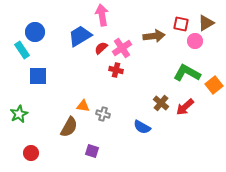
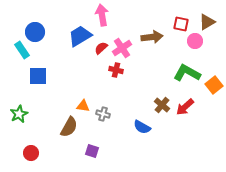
brown triangle: moved 1 px right, 1 px up
brown arrow: moved 2 px left, 1 px down
brown cross: moved 1 px right, 2 px down
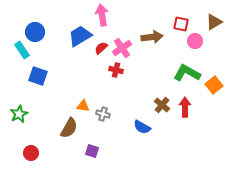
brown triangle: moved 7 px right
blue square: rotated 18 degrees clockwise
red arrow: rotated 132 degrees clockwise
brown semicircle: moved 1 px down
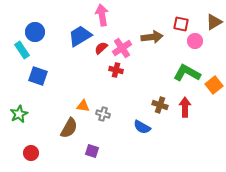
brown cross: moved 2 px left; rotated 21 degrees counterclockwise
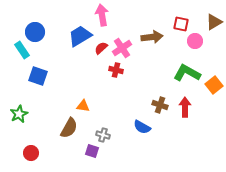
gray cross: moved 21 px down
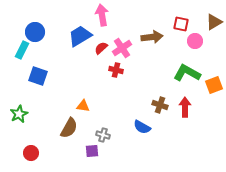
cyan rectangle: rotated 60 degrees clockwise
orange square: rotated 18 degrees clockwise
purple square: rotated 24 degrees counterclockwise
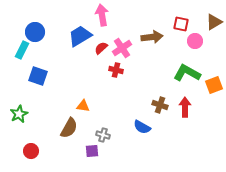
red circle: moved 2 px up
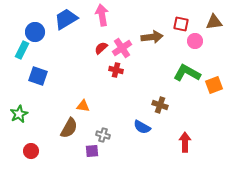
brown triangle: rotated 24 degrees clockwise
blue trapezoid: moved 14 px left, 17 px up
red arrow: moved 35 px down
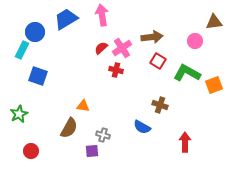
red square: moved 23 px left, 37 px down; rotated 21 degrees clockwise
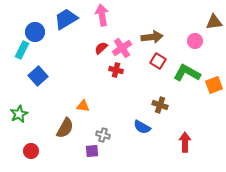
blue square: rotated 30 degrees clockwise
brown semicircle: moved 4 px left
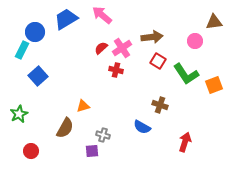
pink arrow: rotated 40 degrees counterclockwise
green L-shape: moved 1 px left, 1 px down; rotated 152 degrees counterclockwise
orange triangle: rotated 24 degrees counterclockwise
red arrow: rotated 18 degrees clockwise
